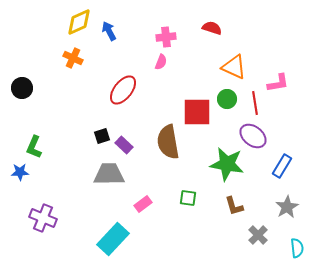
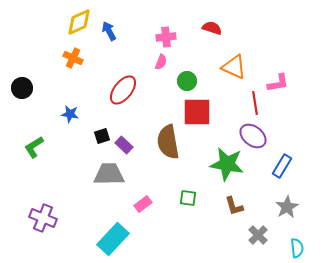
green circle: moved 40 px left, 18 px up
green L-shape: rotated 35 degrees clockwise
blue star: moved 50 px right, 58 px up; rotated 12 degrees clockwise
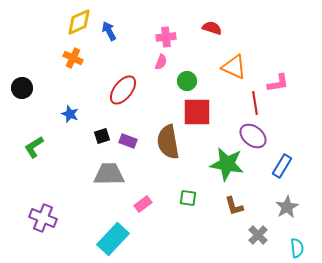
blue star: rotated 12 degrees clockwise
purple rectangle: moved 4 px right, 4 px up; rotated 24 degrees counterclockwise
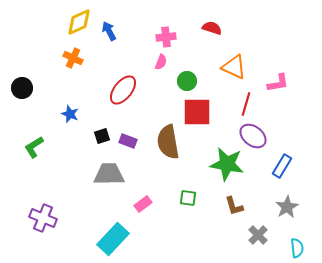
red line: moved 9 px left, 1 px down; rotated 25 degrees clockwise
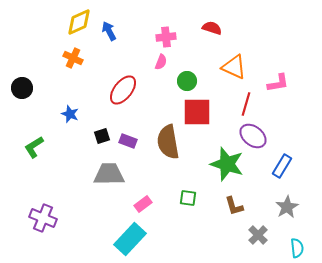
green star: rotated 8 degrees clockwise
cyan rectangle: moved 17 px right
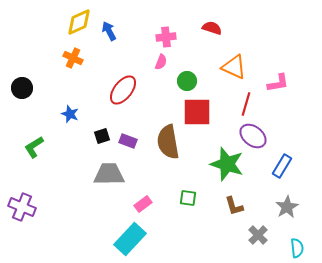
purple cross: moved 21 px left, 11 px up
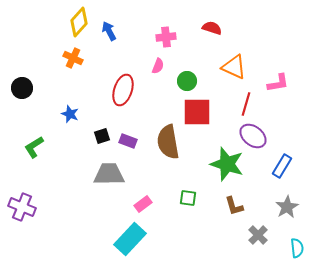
yellow diamond: rotated 24 degrees counterclockwise
pink semicircle: moved 3 px left, 4 px down
red ellipse: rotated 20 degrees counterclockwise
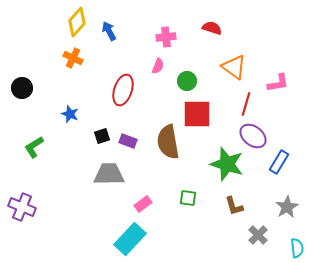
yellow diamond: moved 2 px left
orange triangle: rotated 12 degrees clockwise
red square: moved 2 px down
blue rectangle: moved 3 px left, 4 px up
